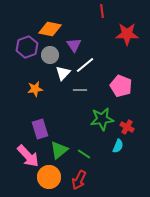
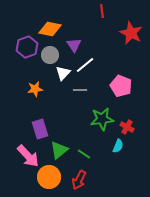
red star: moved 4 px right, 1 px up; rotated 25 degrees clockwise
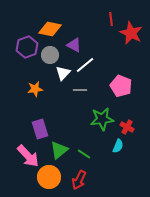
red line: moved 9 px right, 8 px down
purple triangle: rotated 28 degrees counterclockwise
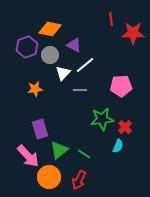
red star: moved 2 px right; rotated 25 degrees counterclockwise
pink pentagon: rotated 25 degrees counterclockwise
red cross: moved 2 px left; rotated 16 degrees clockwise
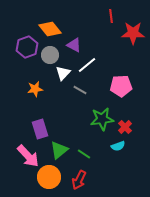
red line: moved 3 px up
orange diamond: rotated 40 degrees clockwise
white line: moved 2 px right
gray line: rotated 32 degrees clockwise
cyan semicircle: rotated 48 degrees clockwise
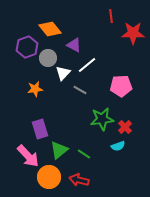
gray circle: moved 2 px left, 3 px down
red arrow: rotated 78 degrees clockwise
